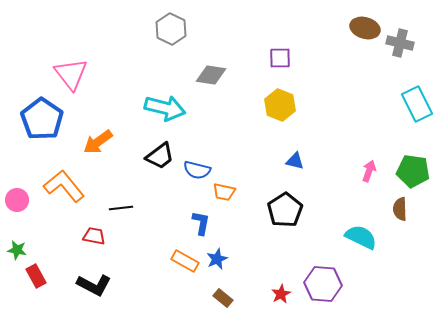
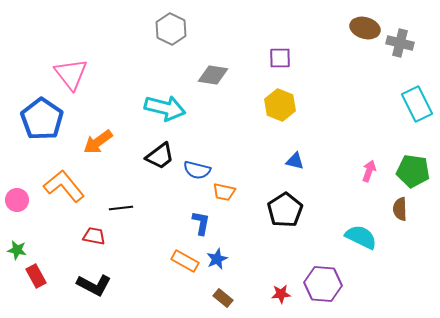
gray diamond: moved 2 px right
red star: rotated 24 degrees clockwise
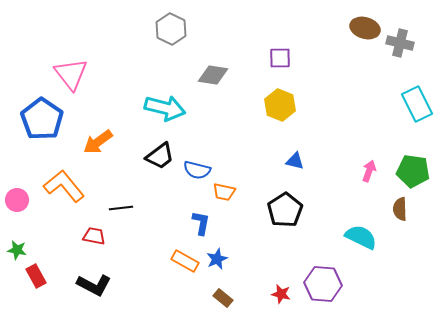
red star: rotated 18 degrees clockwise
